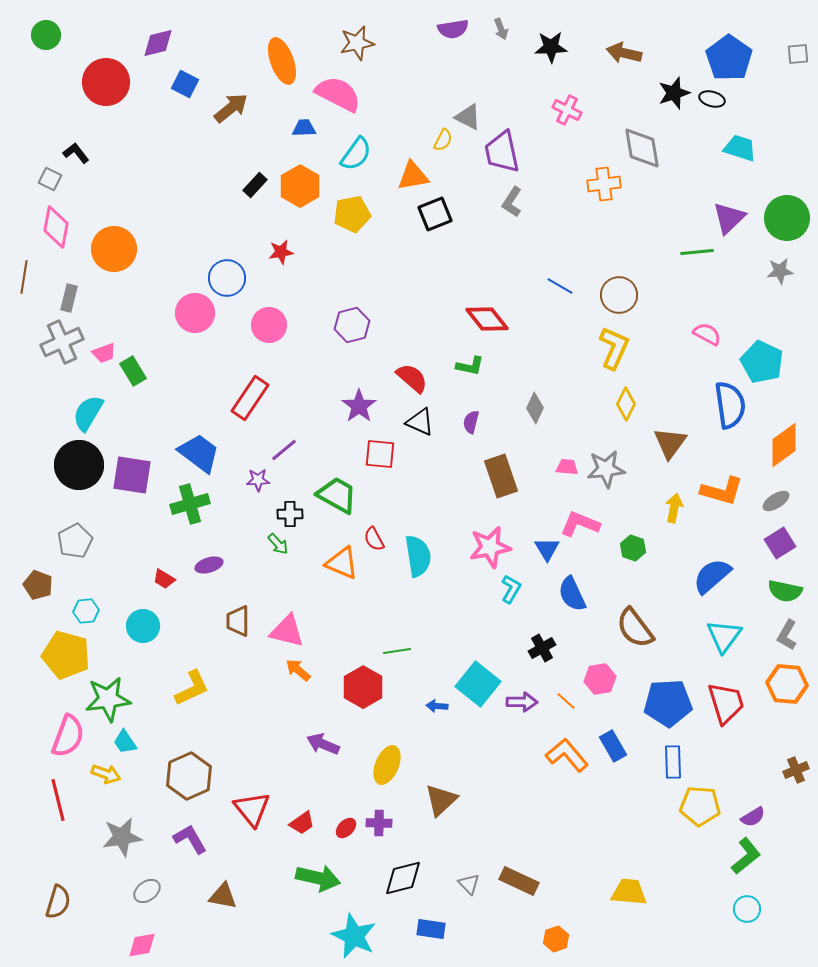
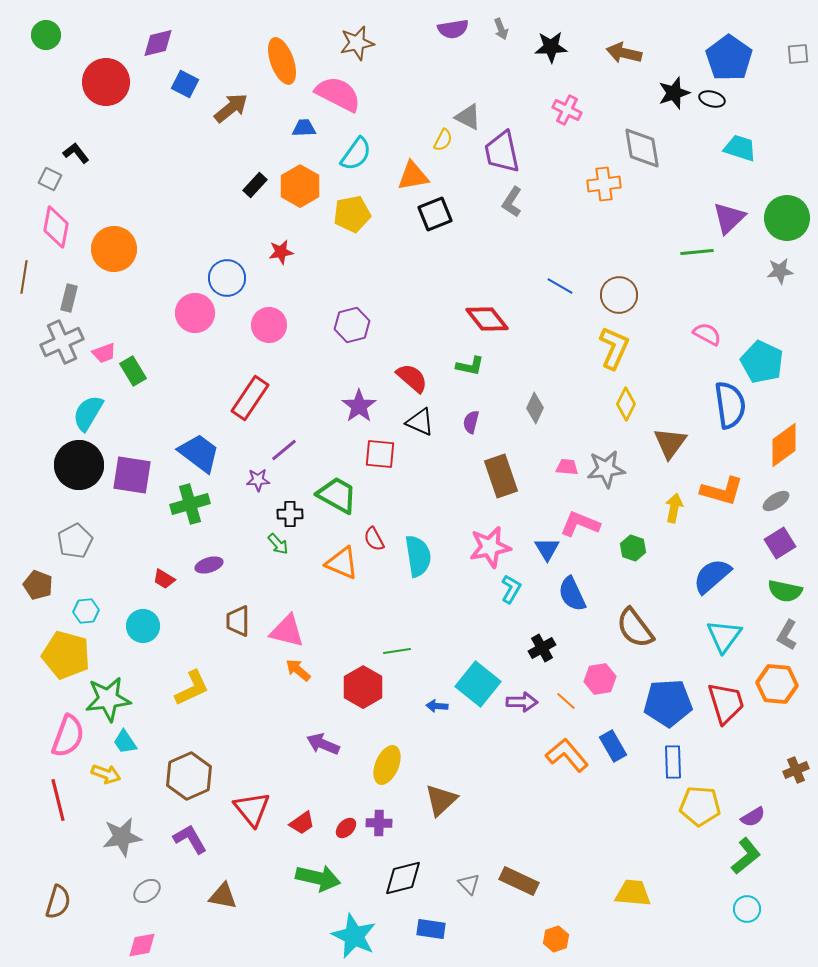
orange hexagon at (787, 684): moved 10 px left
yellow trapezoid at (629, 892): moved 4 px right, 1 px down
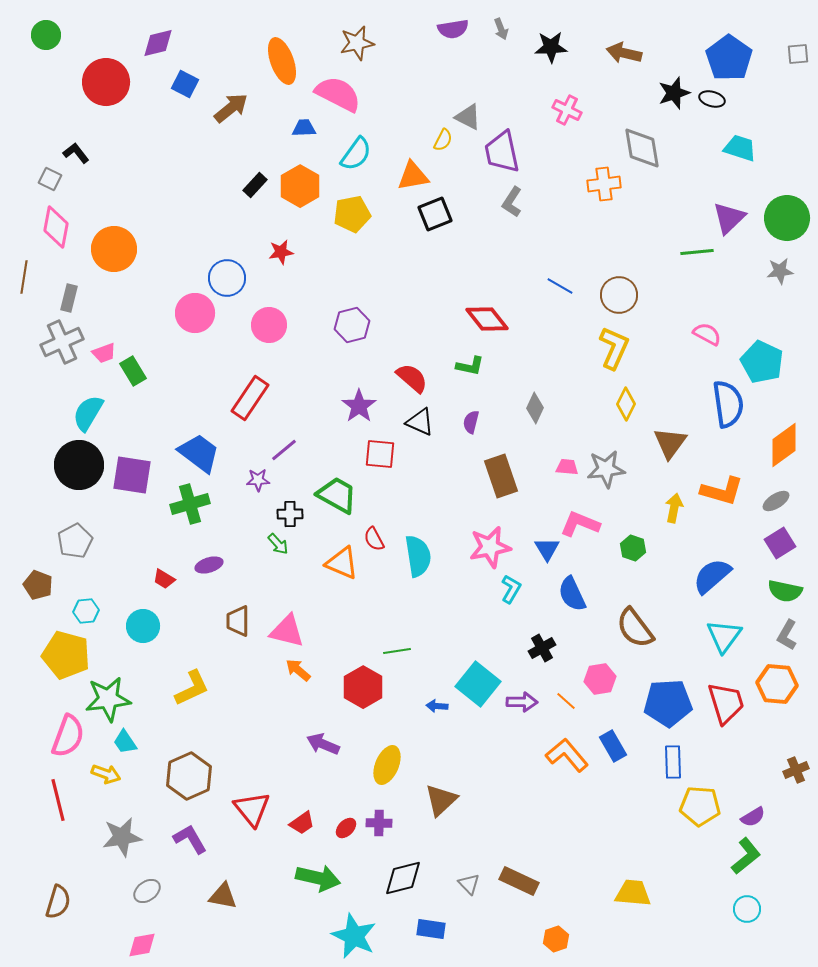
blue semicircle at (730, 405): moved 2 px left, 1 px up
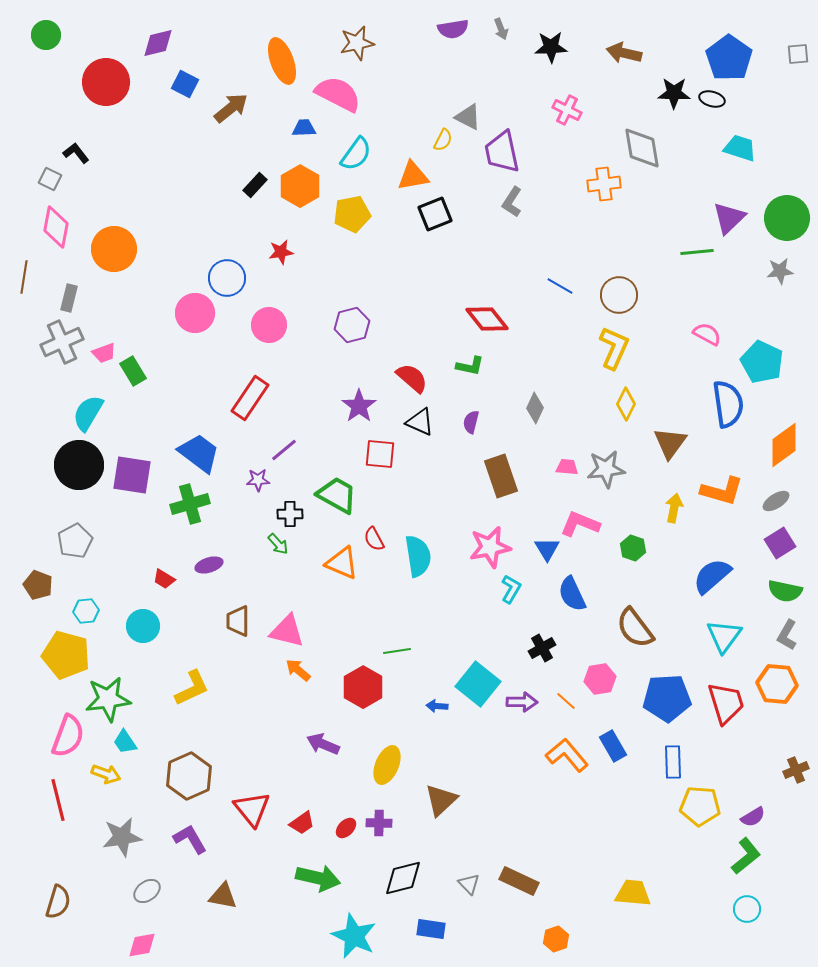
black star at (674, 93): rotated 20 degrees clockwise
blue pentagon at (668, 703): moved 1 px left, 5 px up
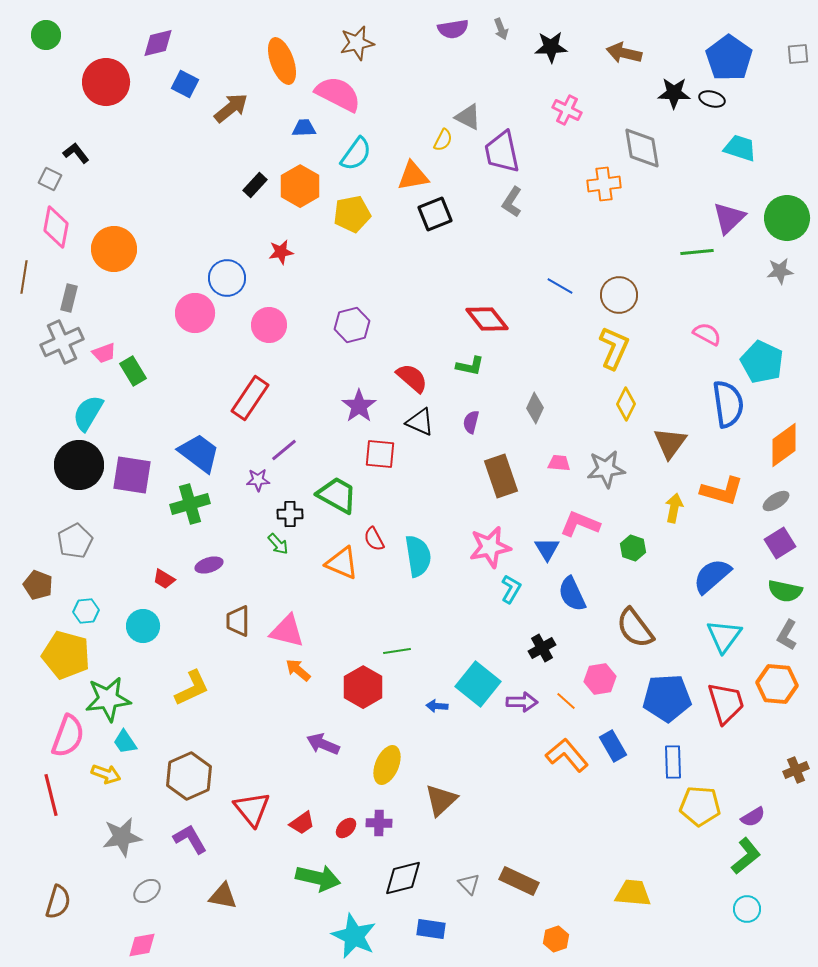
pink trapezoid at (567, 467): moved 8 px left, 4 px up
red line at (58, 800): moved 7 px left, 5 px up
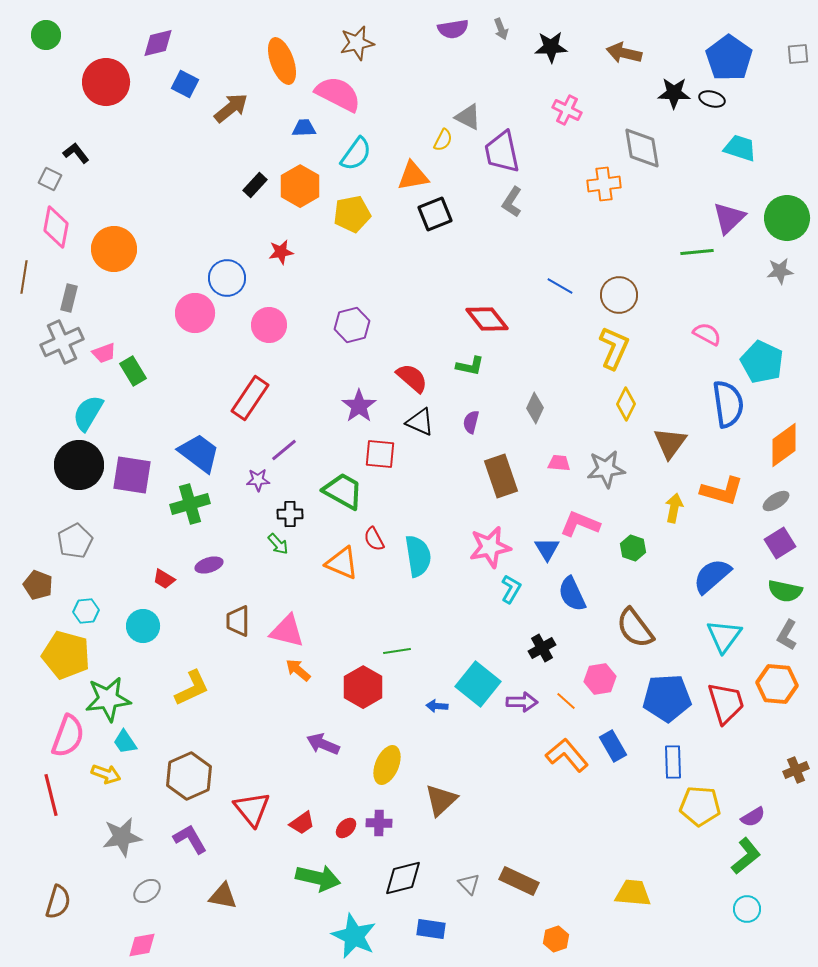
green trapezoid at (337, 495): moved 6 px right, 4 px up
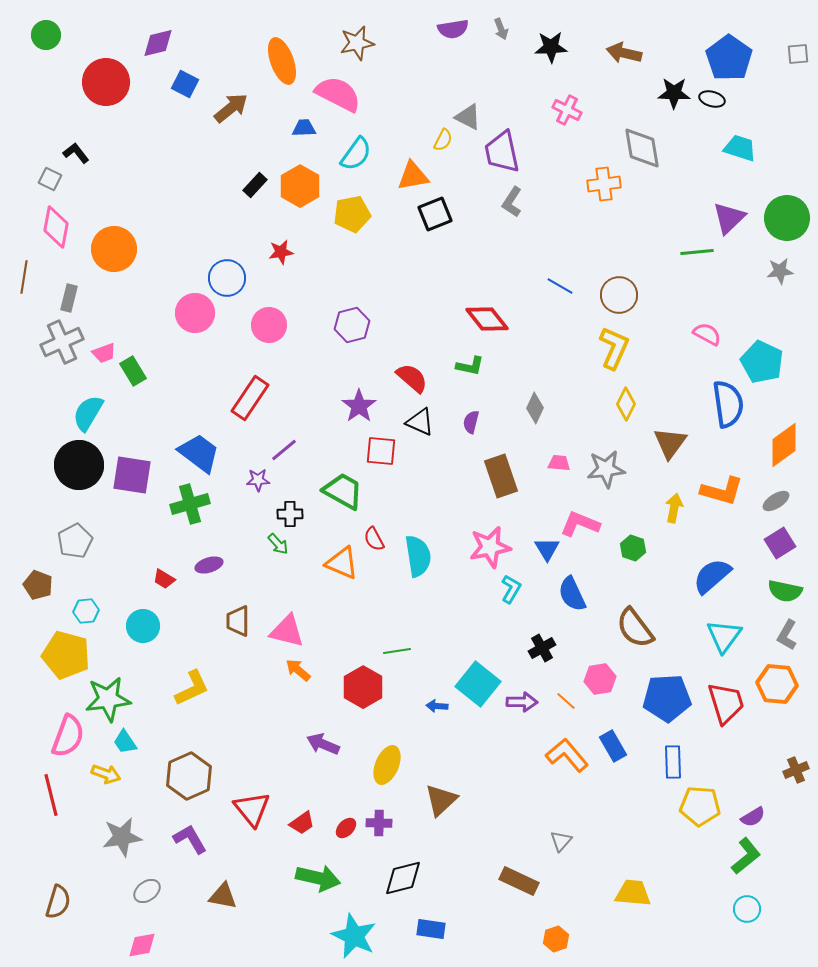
red square at (380, 454): moved 1 px right, 3 px up
gray triangle at (469, 884): moved 92 px right, 43 px up; rotated 25 degrees clockwise
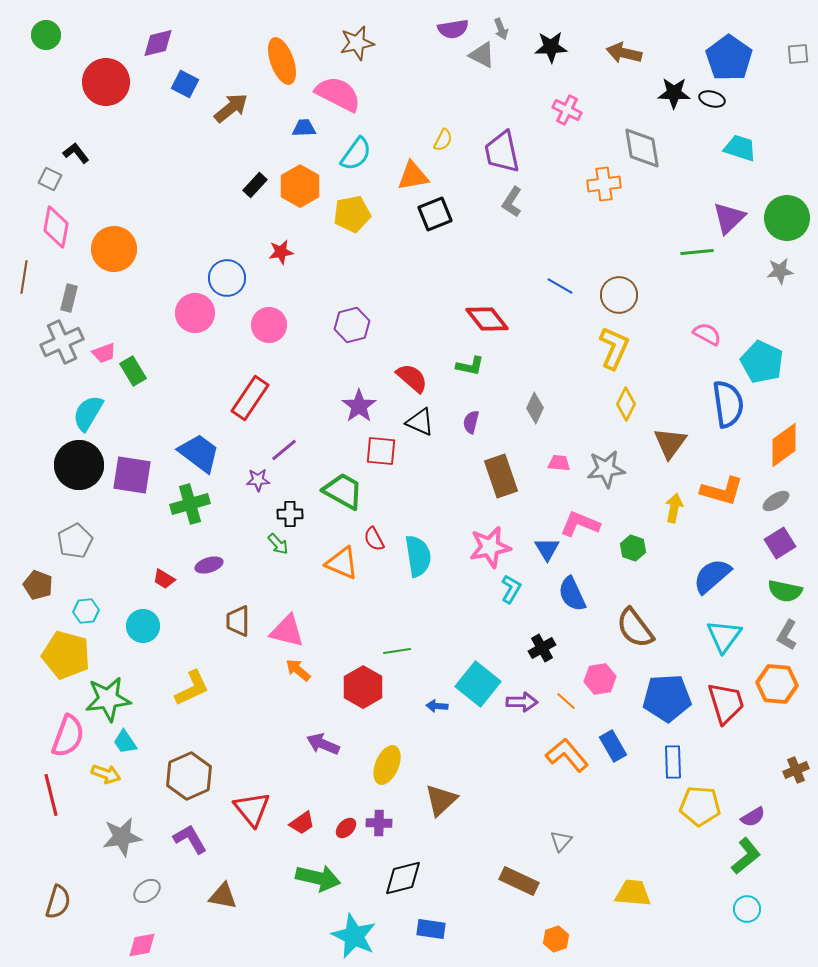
gray triangle at (468, 117): moved 14 px right, 62 px up
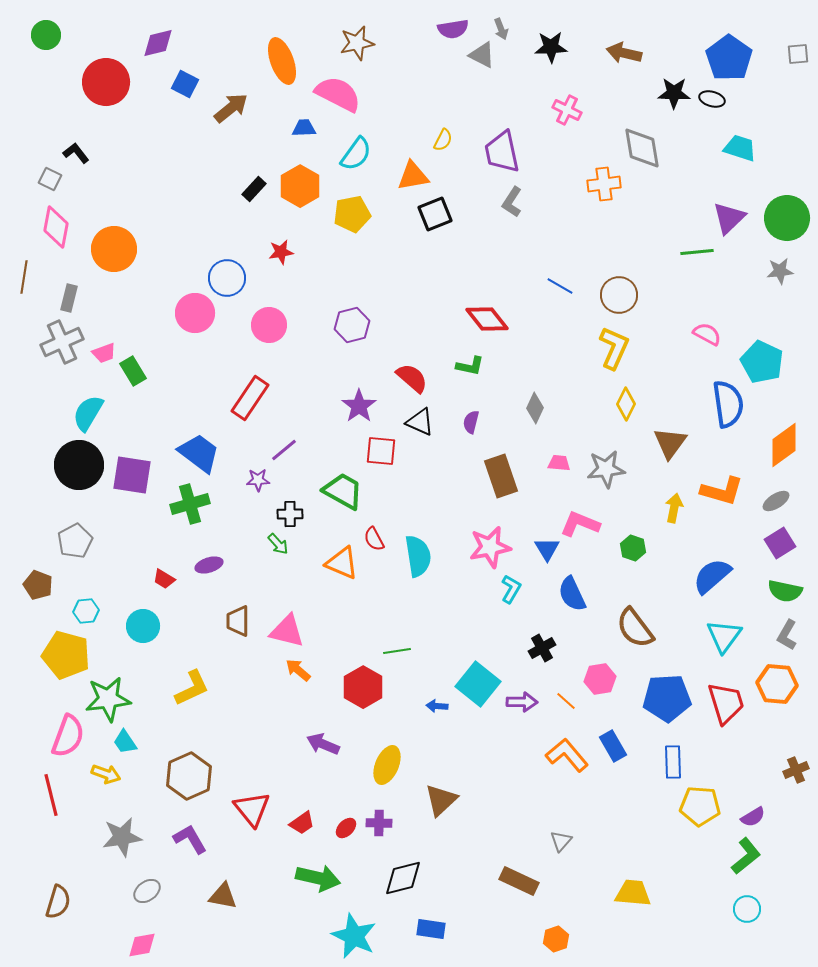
black rectangle at (255, 185): moved 1 px left, 4 px down
